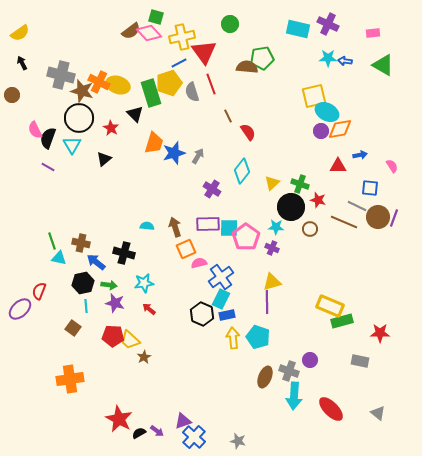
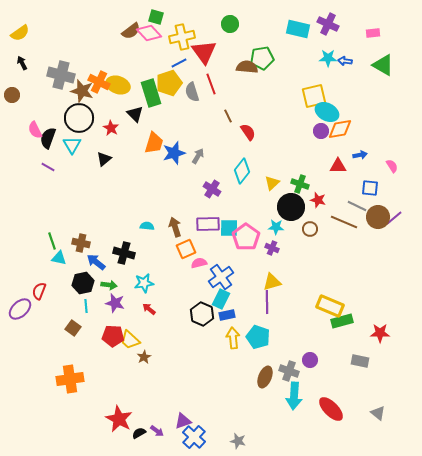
purple line at (394, 218): rotated 30 degrees clockwise
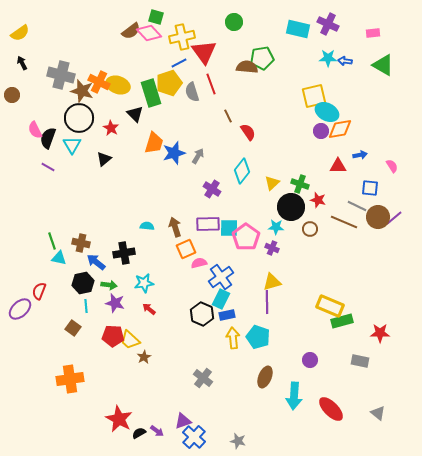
green circle at (230, 24): moved 4 px right, 2 px up
black cross at (124, 253): rotated 25 degrees counterclockwise
gray cross at (289, 371): moved 86 px left, 7 px down; rotated 18 degrees clockwise
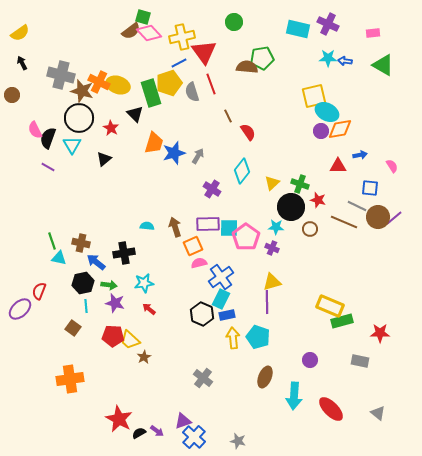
green square at (156, 17): moved 13 px left
orange square at (186, 249): moved 7 px right, 3 px up
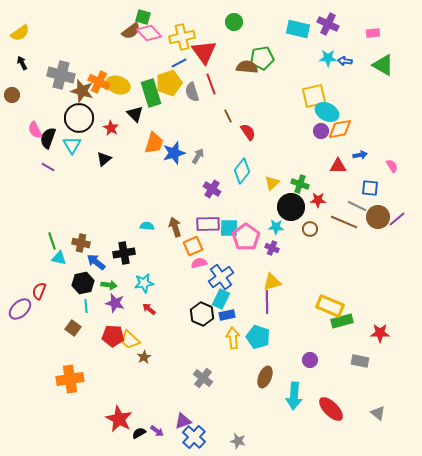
red star at (318, 200): rotated 14 degrees counterclockwise
purple line at (394, 218): moved 3 px right, 1 px down
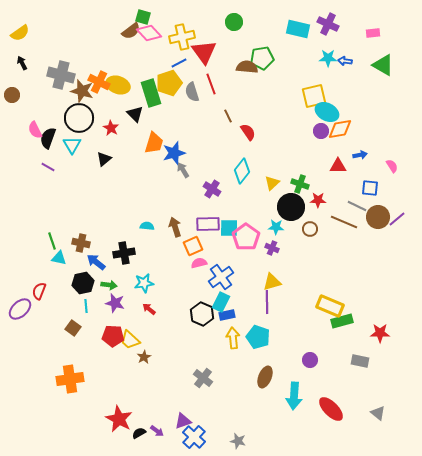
gray arrow at (198, 156): moved 15 px left, 14 px down; rotated 63 degrees counterclockwise
cyan rectangle at (221, 299): moved 3 px down
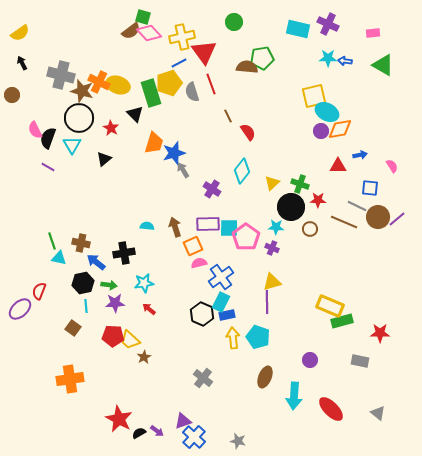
purple star at (115, 303): rotated 18 degrees counterclockwise
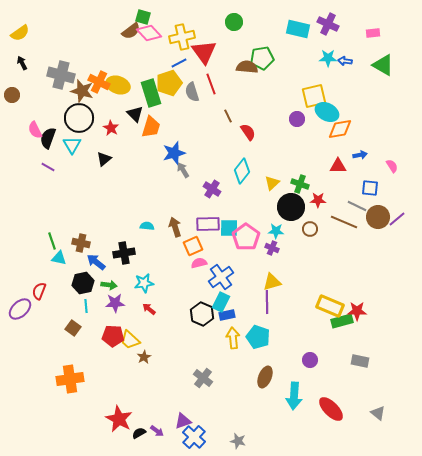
purple circle at (321, 131): moved 24 px left, 12 px up
orange trapezoid at (154, 143): moved 3 px left, 16 px up
cyan star at (276, 227): moved 4 px down
red star at (380, 333): moved 23 px left, 22 px up
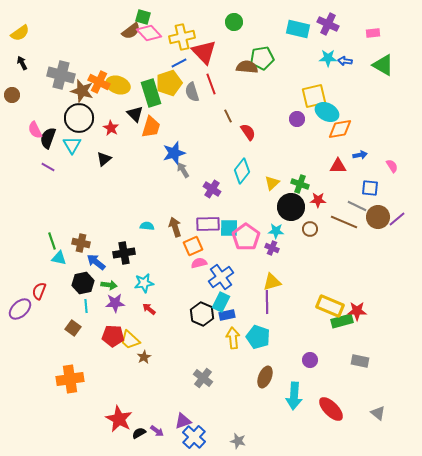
red triangle at (204, 52): rotated 8 degrees counterclockwise
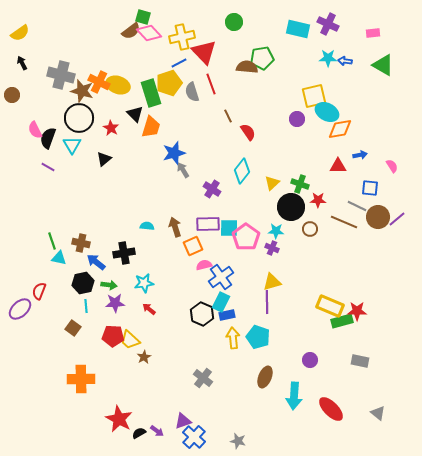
pink semicircle at (199, 263): moved 5 px right, 2 px down
orange cross at (70, 379): moved 11 px right; rotated 8 degrees clockwise
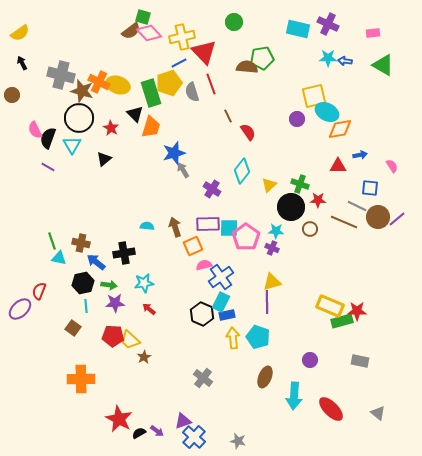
yellow triangle at (272, 183): moved 3 px left, 2 px down
